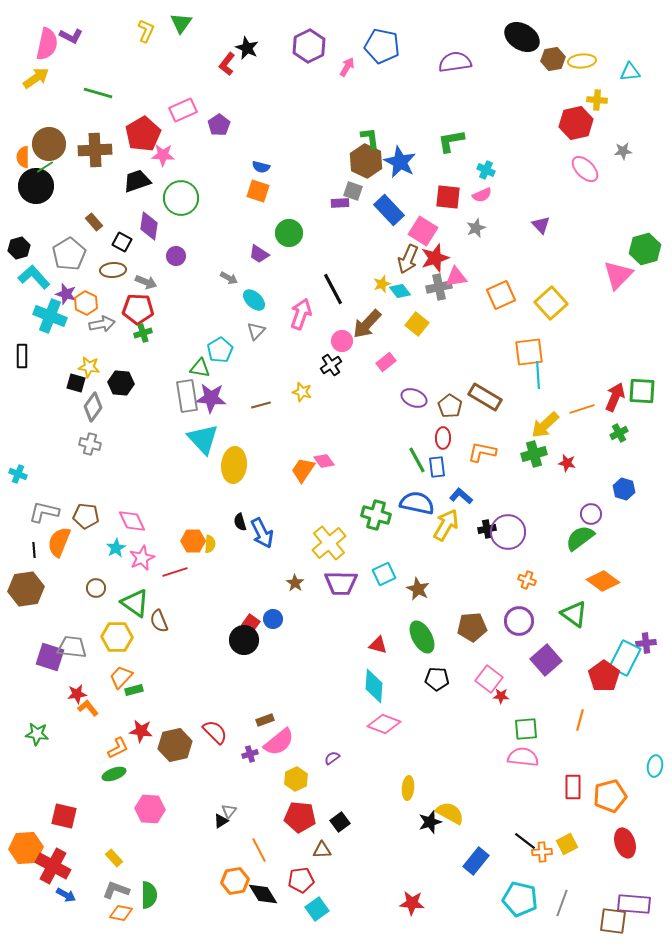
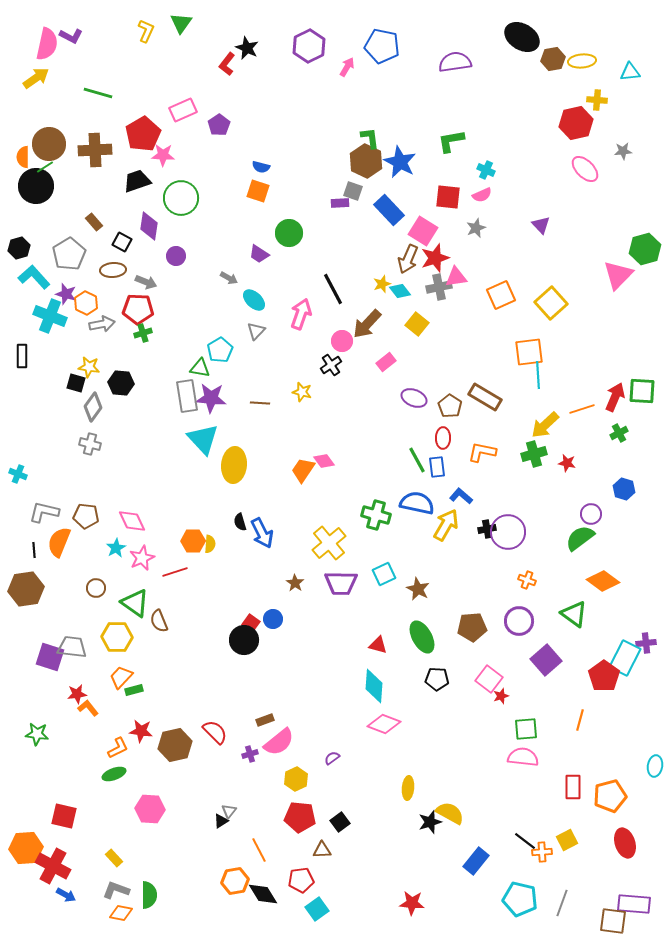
brown line at (261, 405): moved 1 px left, 2 px up; rotated 18 degrees clockwise
red star at (501, 696): rotated 21 degrees counterclockwise
yellow square at (567, 844): moved 4 px up
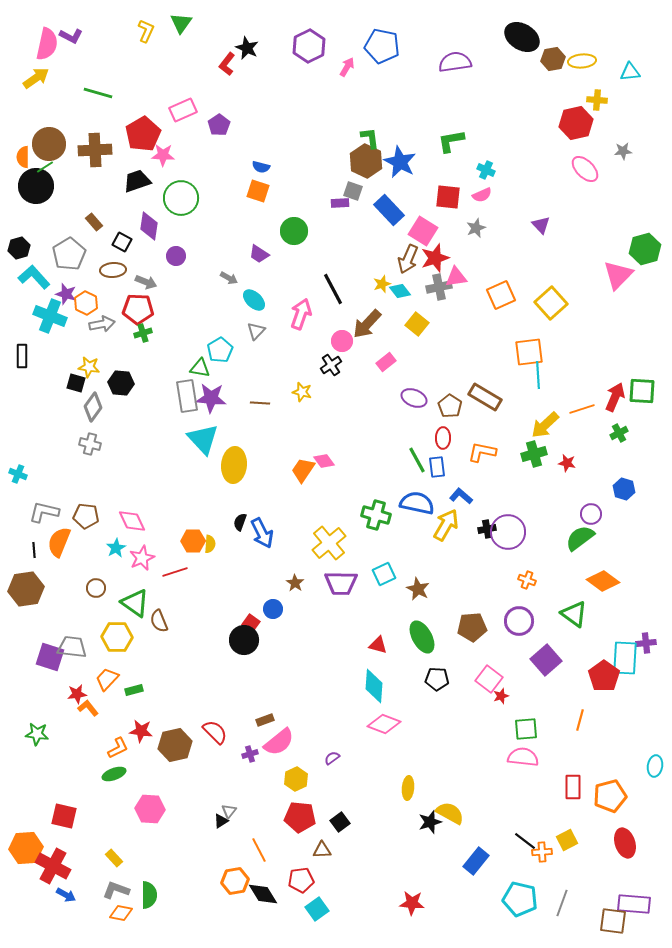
green circle at (289, 233): moved 5 px right, 2 px up
black semicircle at (240, 522): rotated 36 degrees clockwise
blue circle at (273, 619): moved 10 px up
cyan rectangle at (625, 658): rotated 24 degrees counterclockwise
orange trapezoid at (121, 677): moved 14 px left, 2 px down
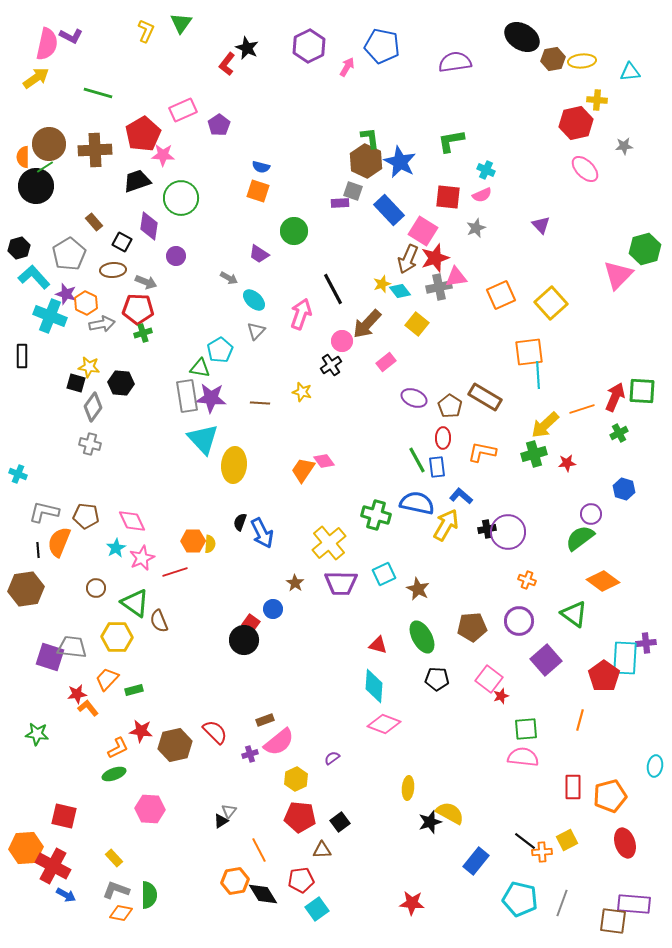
gray star at (623, 151): moved 1 px right, 5 px up
red star at (567, 463): rotated 18 degrees counterclockwise
black line at (34, 550): moved 4 px right
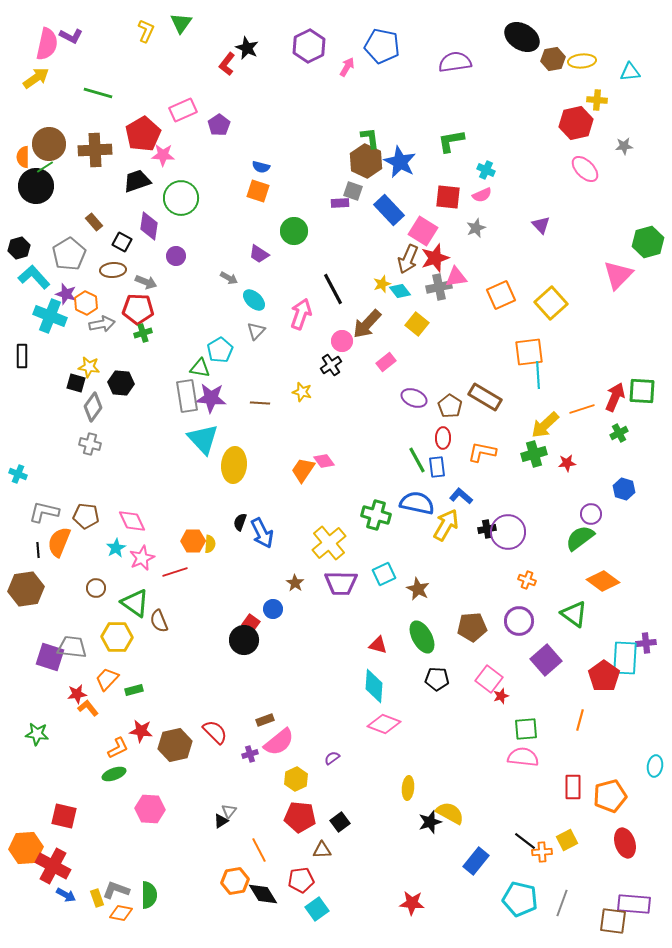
green hexagon at (645, 249): moved 3 px right, 7 px up
yellow rectangle at (114, 858): moved 17 px left, 40 px down; rotated 24 degrees clockwise
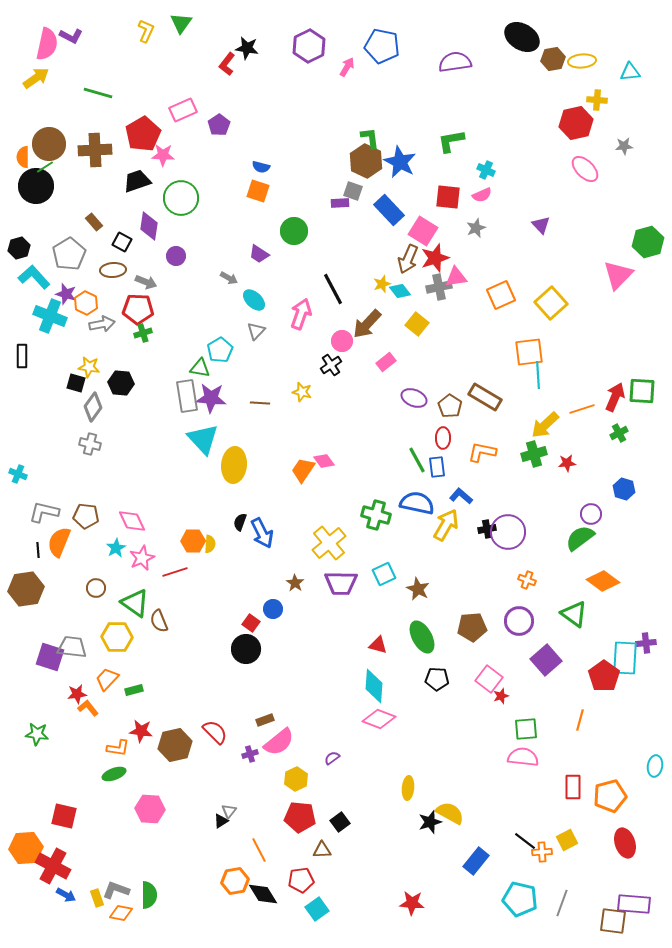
black star at (247, 48): rotated 15 degrees counterclockwise
black circle at (244, 640): moved 2 px right, 9 px down
pink diamond at (384, 724): moved 5 px left, 5 px up
orange L-shape at (118, 748): rotated 35 degrees clockwise
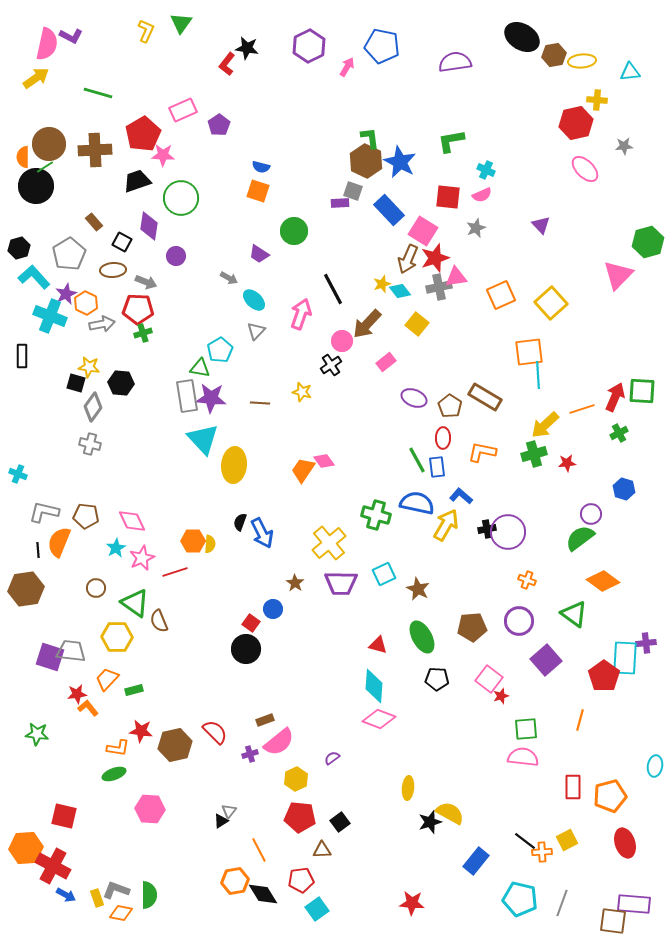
brown hexagon at (553, 59): moved 1 px right, 4 px up
purple star at (66, 294): rotated 30 degrees clockwise
gray trapezoid at (72, 647): moved 1 px left, 4 px down
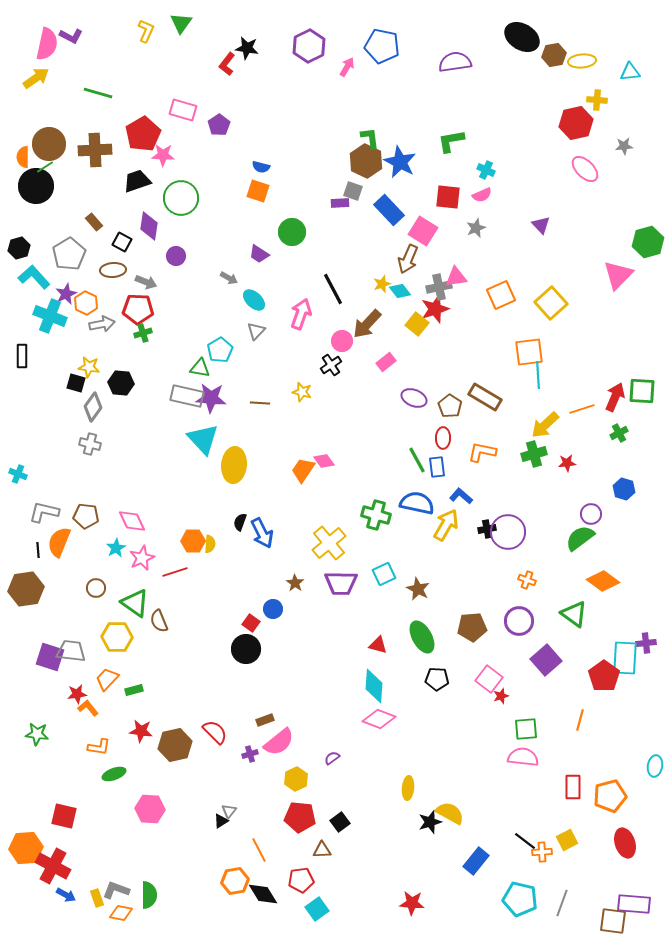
pink rectangle at (183, 110): rotated 40 degrees clockwise
green circle at (294, 231): moved 2 px left, 1 px down
red star at (435, 258): moved 51 px down
gray rectangle at (187, 396): rotated 68 degrees counterclockwise
orange L-shape at (118, 748): moved 19 px left, 1 px up
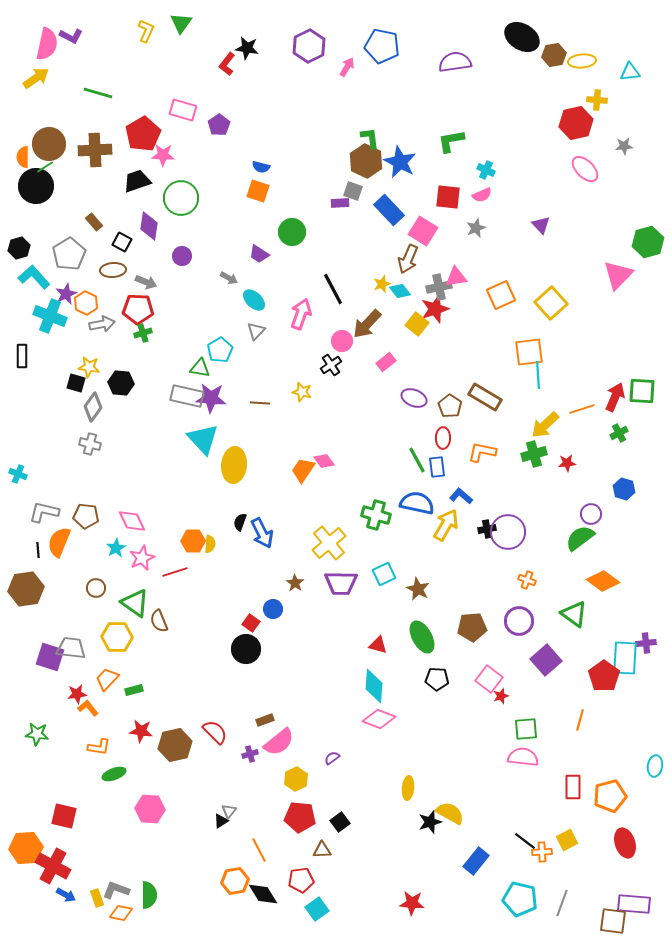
purple circle at (176, 256): moved 6 px right
gray trapezoid at (71, 651): moved 3 px up
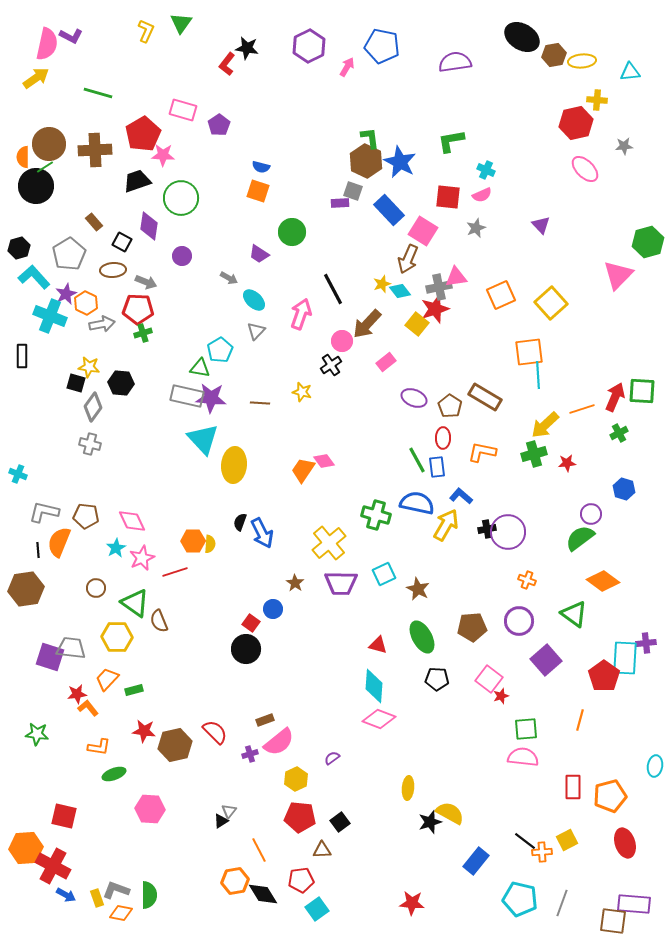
red star at (141, 731): moved 3 px right
